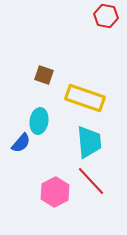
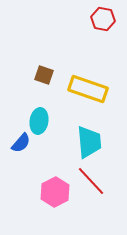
red hexagon: moved 3 px left, 3 px down
yellow rectangle: moved 3 px right, 9 px up
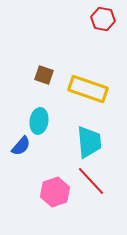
blue semicircle: moved 3 px down
pink hexagon: rotated 8 degrees clockwise
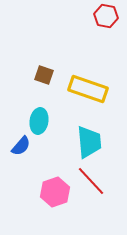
red hexagon: moved 3 px right, 3 px up
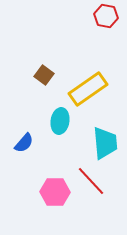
brown square: rotated 18 degrees clockwise
yellow rectangle: rotated 54 degrees counterclockwise
cyan ellipse: moved 21 px right
cyan trapezoid: moved 16 px right, 1 px down
blue semicircle: moved 3 px right, 3 px up
pink hexagon: rotated 20 degrees clockwise
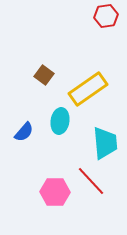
red hexagon: rotated 20 degrees counterclockwise
blue semicircle: moved 11 px up
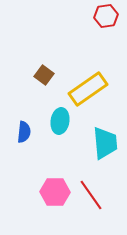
blue semicircle: rotated 35 degrees counterclockwise
red line: moved 14 px down; rotated 8 degrees clockwise
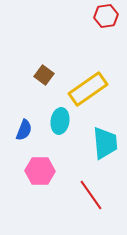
blue semicircle: moved 2 px up; rotated 15 degrees clockwise
pink hexagon: moved 15 px left, 21 px up
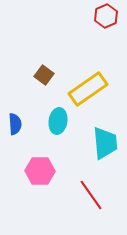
red hexagon: rotated 15 degrees counterclockwise
cyan ellipse: moved 2 px left
blue semicircle: moved 9 px left, 6 px up; rotated 25 degrees counterclockwise
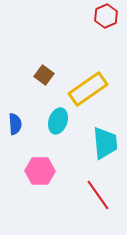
cyan ellipse: rotated 10 degrees clockwise
red line: moved 7 px right
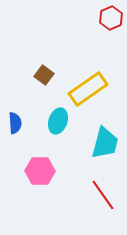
red hexagon: moved 5 px right, 2 px down
blue semicircle: moved 1 px up
cyan trapezoid: rotated 20 degrees clockwise
red line: moved 5 px right
